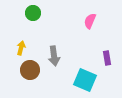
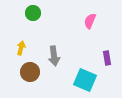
brown circle: moved 2 px down
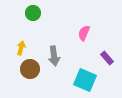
pink semicircle: moved 6 px left, 12 px down
purple rectangle: rotated 32 degrees counterclockwise
brown circle: moved 3 px up
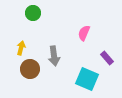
cyan square: moved 2 px right, 1 px up
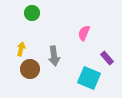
green circle: moved 1 px left
yellow arrow: moved 1 px down
cyan square: moved 2 px right, 1 px up
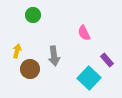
green circle: moved 1 px right, 2 px down
pink semicircle: rotated 49 degrees counterclockwise
yellow arrow: moved 4 px left, 2 px down
purple rectangle: moved 2 px down
cyan square: rotated 20 degrees clockwise
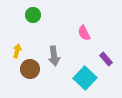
purple rectangle: moved 1 px left, 1 px up
cyan square: moved 4 px left
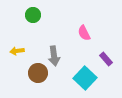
yellow arrow: rotated 112 degrees counterclockwise
brown circle: moved 8 px right, 4 px down
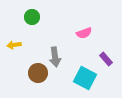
green circle: moved 1 px left, 2 px down
pink semicircle: rotated 84 degrees counterclockwise
yellow arrow: moved 3 px left, 6 px up
gray arrow: moved 1 px right, 1 px down
cyan square: rotated 15 degrees counterclockwise
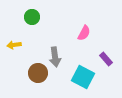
pink semicircle: rotated 42 degrees counterclockwise
cyan square: moved 2 px left, 1 px up
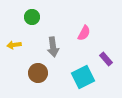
gray arrow: moved 2 px left, 10 px up
cyan square: rotated 35 degrees clockwise
